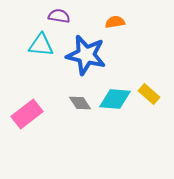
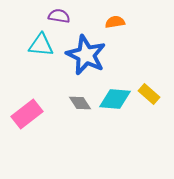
blue star: rotated 12 degrees clockwise
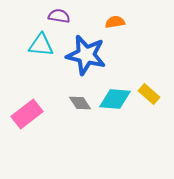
blue star: rotated 12 degrees counterclockwise
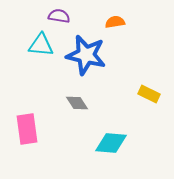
yellow rectangle: rotated 15 degrees counterclockwise
cyan diamond: moved 4 px left, 44 px down
gray diamond: moved 3 px left
pink rectangle: moved 15 px down; rotated 60 degrees counterclockwise
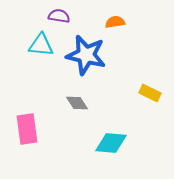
yellow rectangle: moved 1 px right, 1 px up
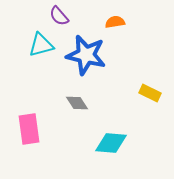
purple semicircle: rotated 140 degrees counterclockwise
cyan triangle: rotated 20 degrees counterclockwise
pink rectangle: moved 2 px right
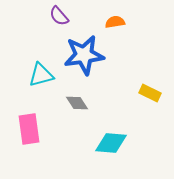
cyan triangle: moved 30 px down
blue star: moved 2 px left; rotated 21 degrees counterclockwise
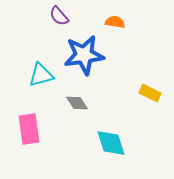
orange semicircle: rotated 18 degrees clockwise
cyan diamond: rotated 68 degrees clockwise
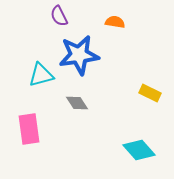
purple semicircle: rotated 15 degrees clockwise
blue star: moved 5 px left
cyan diamond: moved 28 px right, 7 px down; rotated 24 degrees counterclockwise
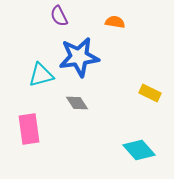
blue star: moved 2 px down
